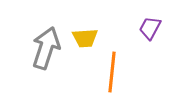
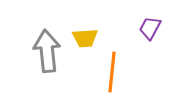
gray arrow: moved 1 px right, 3 px down; rotated 24 degrees counterclockwise
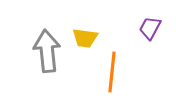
yellow trapezoid: rotated 12 degrees clockwise
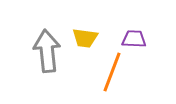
purple trapezoid: moved 16 px left, 11 px down; rotated 65 degrees clockwise
orange line: rotated 15 degrees clockwise
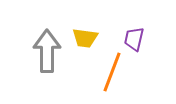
purple trapezoid: rotated 80 degrees counterclockwise
gray arrow: rotated 6 degrees clockwise
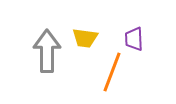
purple trapezoid: rotated 15 degrees counterclockwise
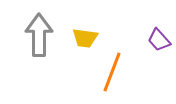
purple trapezoid: moved 25 px right, 1 px down; rotated 40 degrees counterclockwise
gray arrow: moved 8 px left, 16 px up
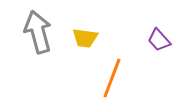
gray arrow: moved 1 px left, 3 px up; rotated 15 degrees counterclockwise
orange line: moved 6 px down
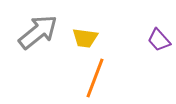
gray arrow: rotated 66 degrees clockwise
orange line: moved 17 px left
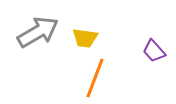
gray arrow: rotated 9 degrees clockwise
purple trapezoid: moved 5 px left, 11 px down
